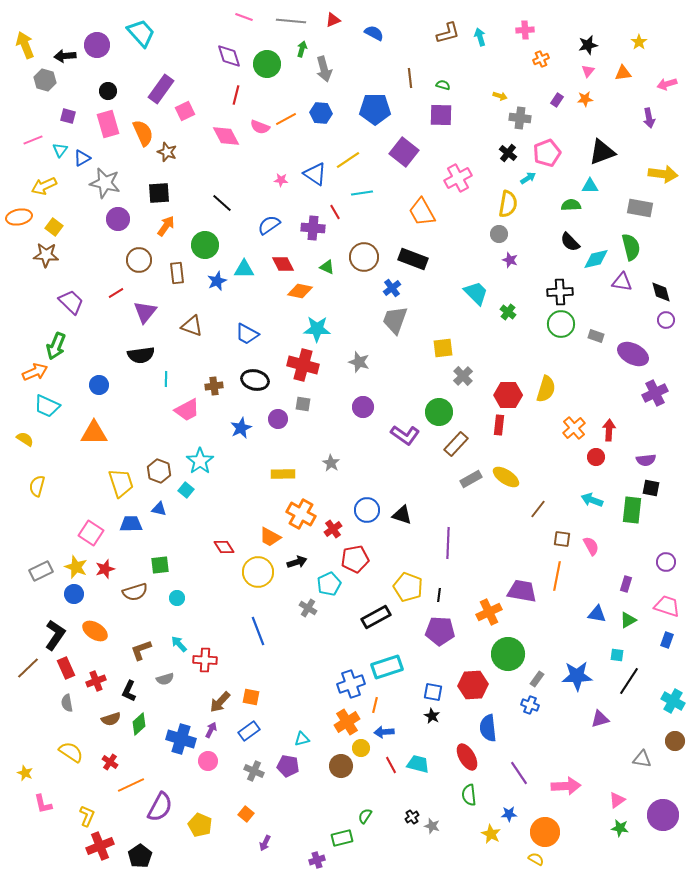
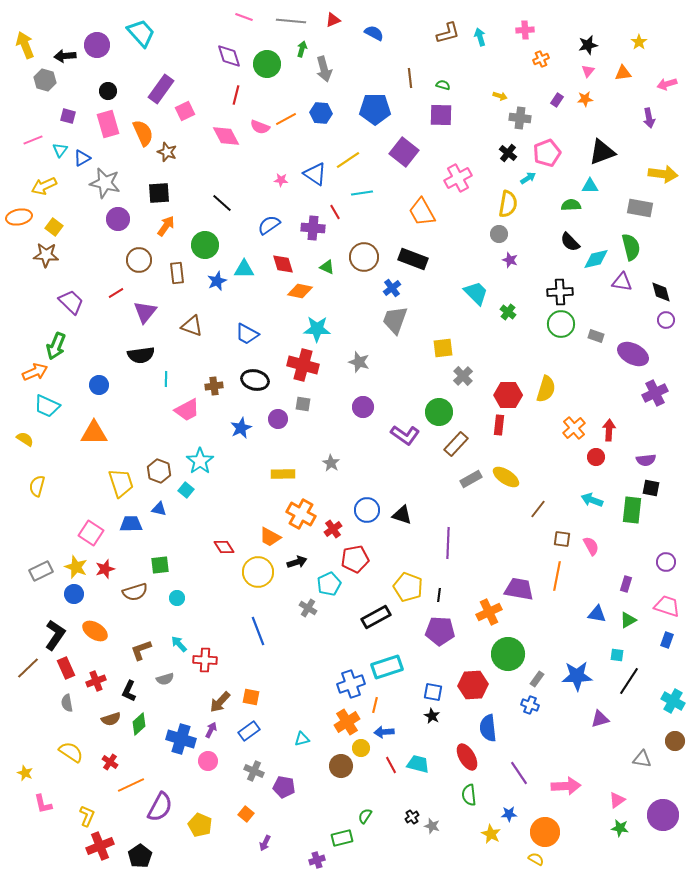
red diamond at (283, 264): rotated 10 degrees clockwise
purple trapezoid at (522, 591): moved 3 px left, 2 px up
purple pentagon at (288, 766): moved 4 px left, 21 px down
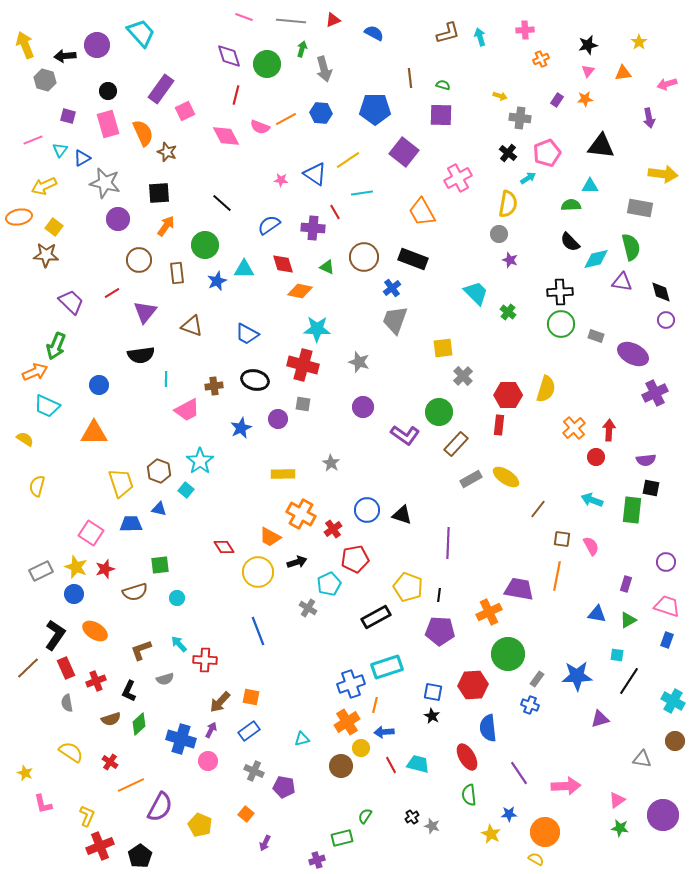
black triangle at (602, 152): moved 1 px left, 6 px up; rotated 28 degrees clockwise
red line at (116, 293): moved 4 px left
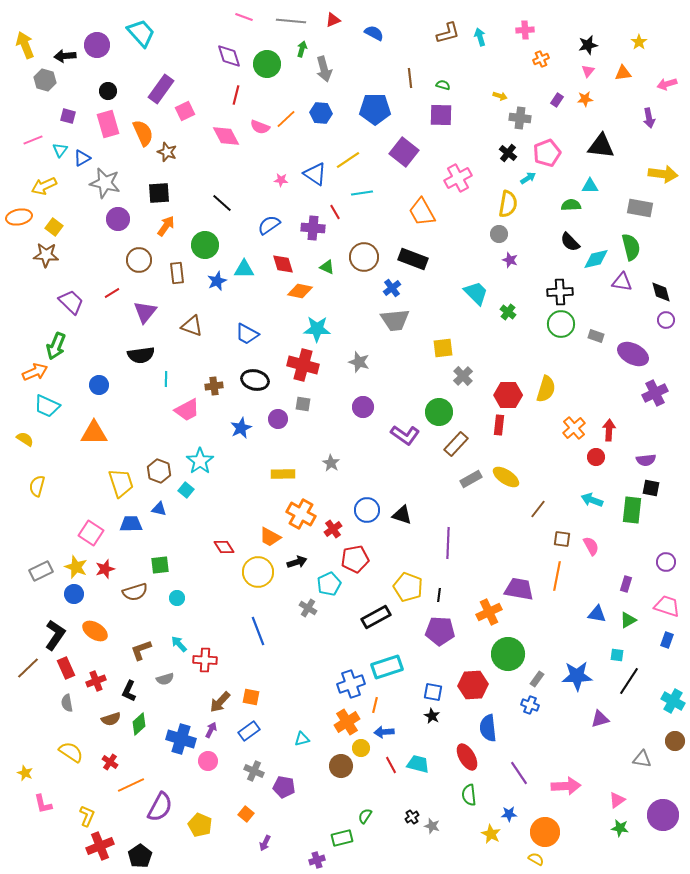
orange line at (286, 119): rotated 15 degrees counterclockwise
gray trapezoid at (395, 320): rotated 116 degrees counterclockwise
